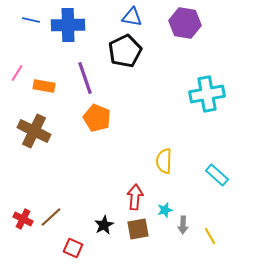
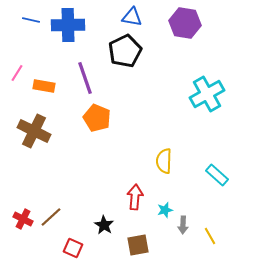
cyan cross: rotated 20 degrees counterclockwise
black star: rotated 12 degrees counterclockwise
brown square: moved 16 px down
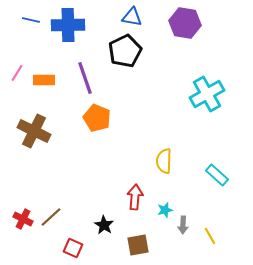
orange rectangle: moved 6 px up; rotated 10 degrees counterclockwise
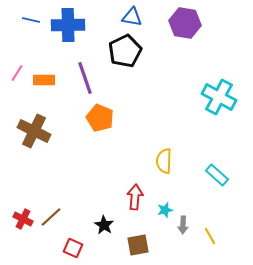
cyan cross: moved 12 px right, 3 px down; rotated 32 degrees counterclockwise
orange pentagon: moved 3 px right
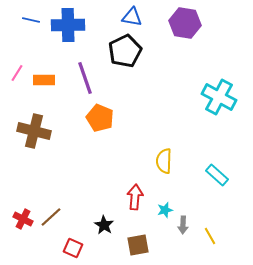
brown cross: rotated 12 degrees counterclockwise
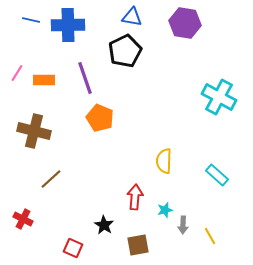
brown line: moved 38 px up
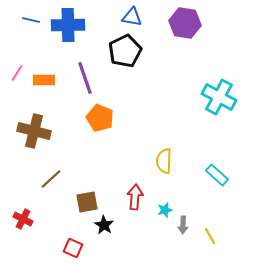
brown square: moved 51 px left, 43 px up
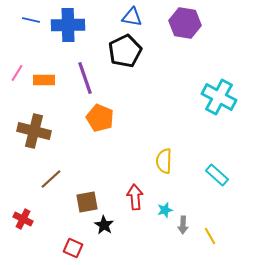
red arrow: rotated 10 degrees counterclockwise
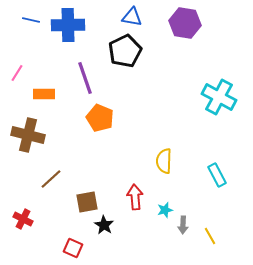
orange rectangle: moved 14 px down
brown cross: moved 6 px left, 4 px down
cyan rectangle: rotated 20 degrees clockwise
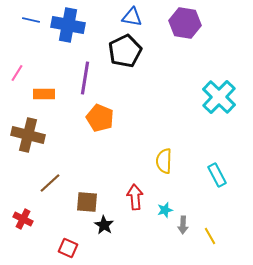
blue cross: rotated 12 degrees clockwise
purple line: rotated 28 degrees clockwise
cyan cross: rotated 16 degrees clockwise
brown line: moved 1 px left, 4 px down
brown square: rotated 15 degrees clockwise
red square: moved 5 px left
